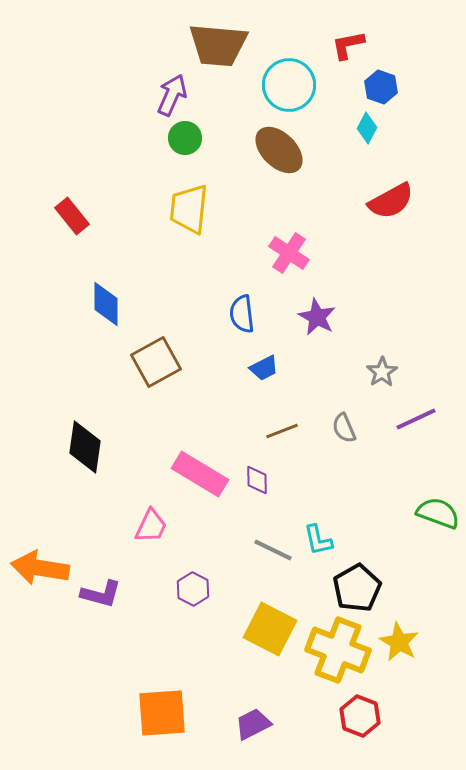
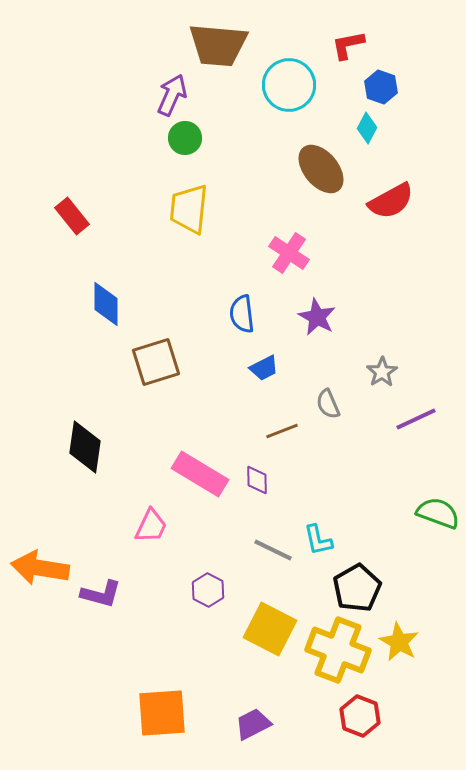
brown ellipse: moved 42 px right, 19 px down; rotated 6 degrees clockwise
brown square: rotated 12 degrees clockwise
gray semicircle: moved 16 px left, 24 px up
purple hexagon: moved 15 px right, 1 px down
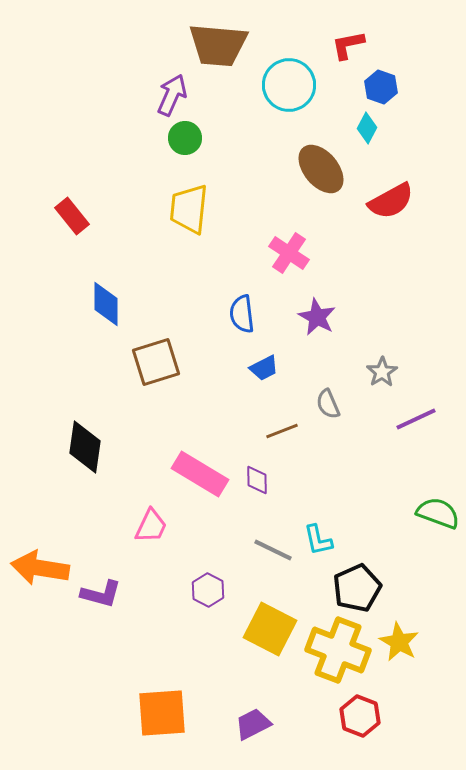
black pentagon: rotated 6 degrees clockwise
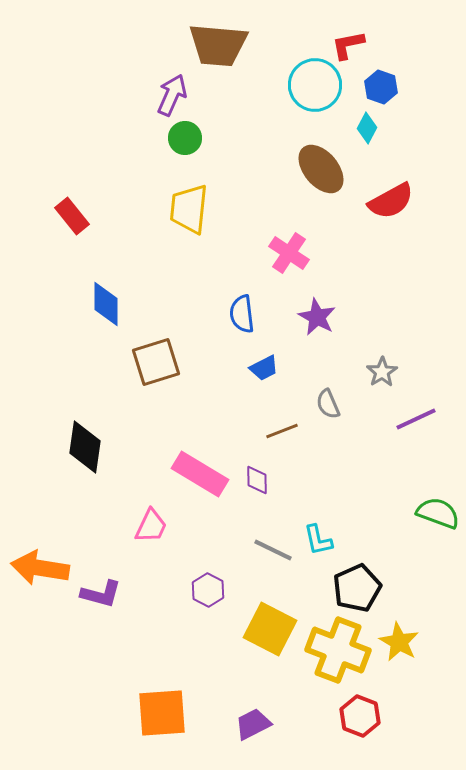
cyan circle: moved 26 px right
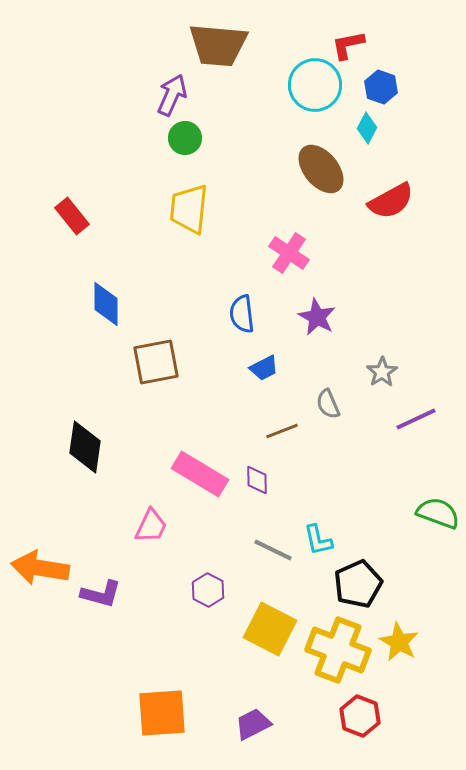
brown square: rotated 6 degrees clockwise
black pentagon: moved 1 px right, 4 px up
